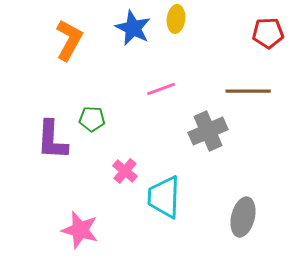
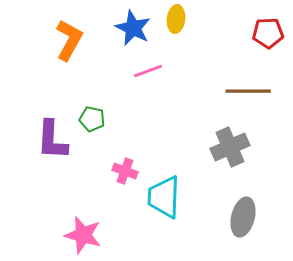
pink line: moved 13 px left, 18 px up
green pentagon: rotated 10 degrees clockwise
gray cross: moved 22 px right, 16 px down
pink cross: rotated 20 degrees counterclockwise
pink star: moved 3 px right, 5 px down
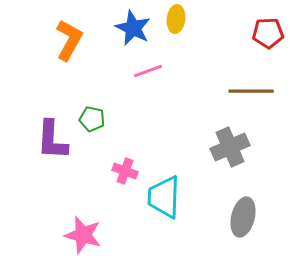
brown line: moved 3 px right
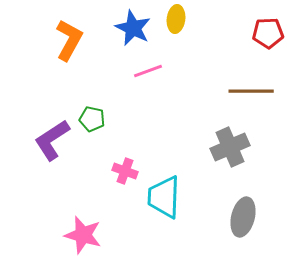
purple L-shape: rotated 54 degrees clockwise
